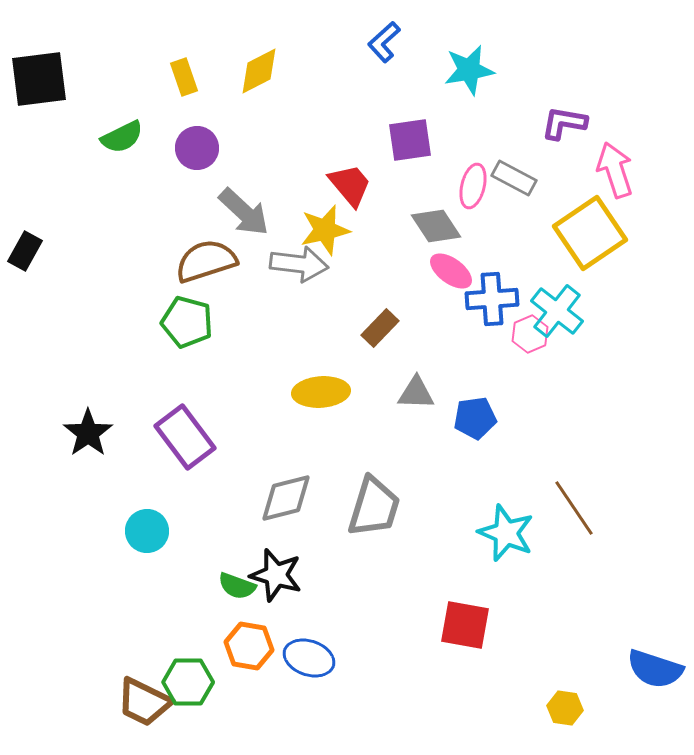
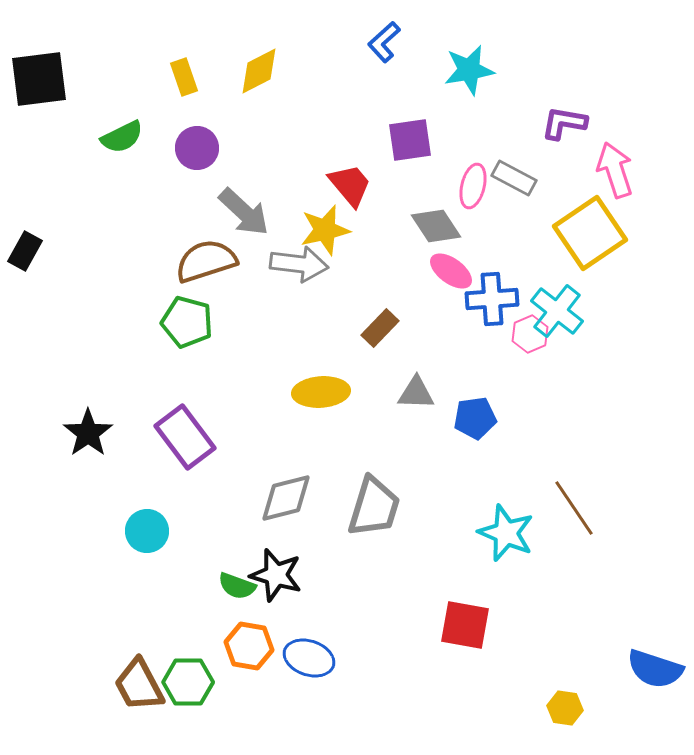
brown trapezoid at (144, 702): moved 5 px left, 17 px up; rotated 36 degrees clockwise
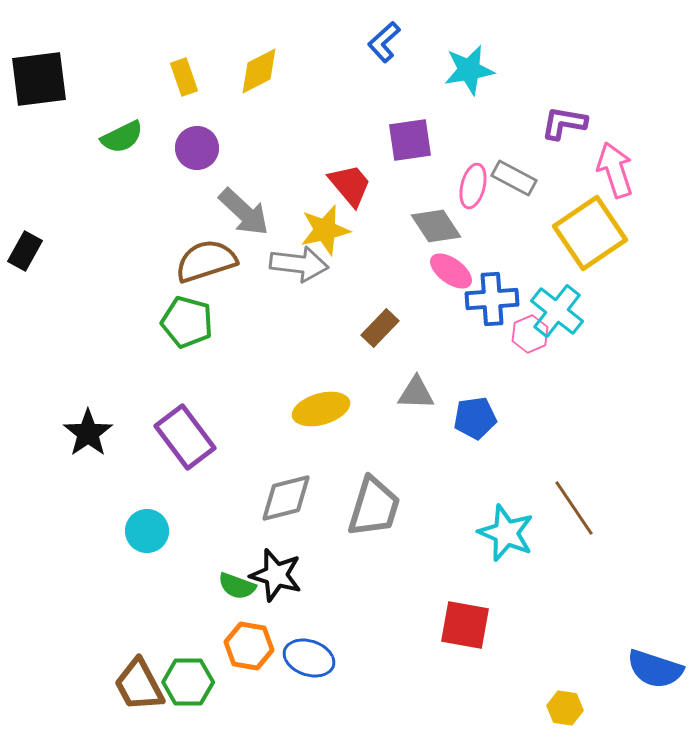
yellow ellipse at (321, 392): moved 17 px down; rotated 12 degrees counterclockwise
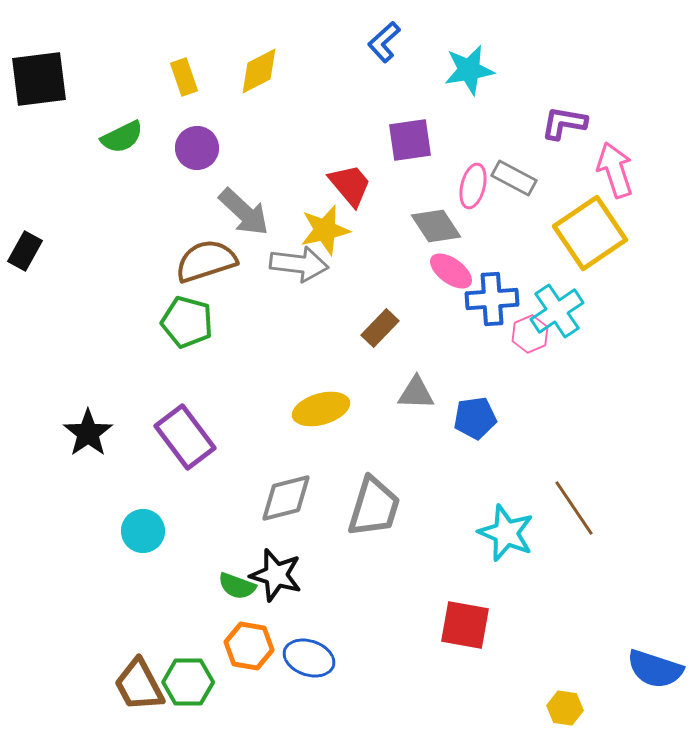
cyan cross at (557, 311): rotated 18 degrees clockwise
cyan circle at (147, 531): moved 4 px left
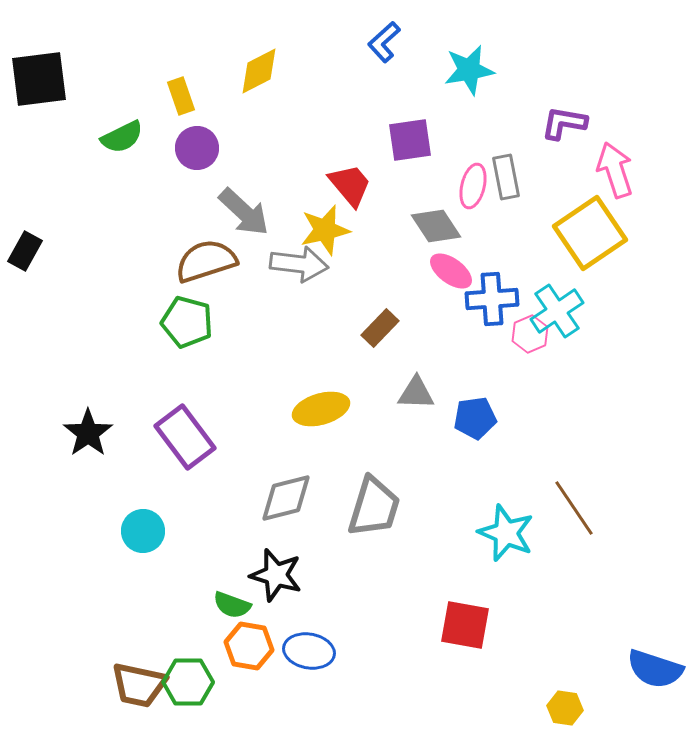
yellow rectangle at (184, 77): moved 3 px left, 19 px down
gray rectangle at (514, 178): moved 8 px left, 1 px up; rotated 51 degrees clockwise
green semicircle at (237, 586): moved 5 px left, 19 px down
blue ellipse at (309, 658): moved 7 px up; rotated 9 degrees counterclockwise
brown trapezoid at (139, 685): rotated 50 degrees counterclockwise
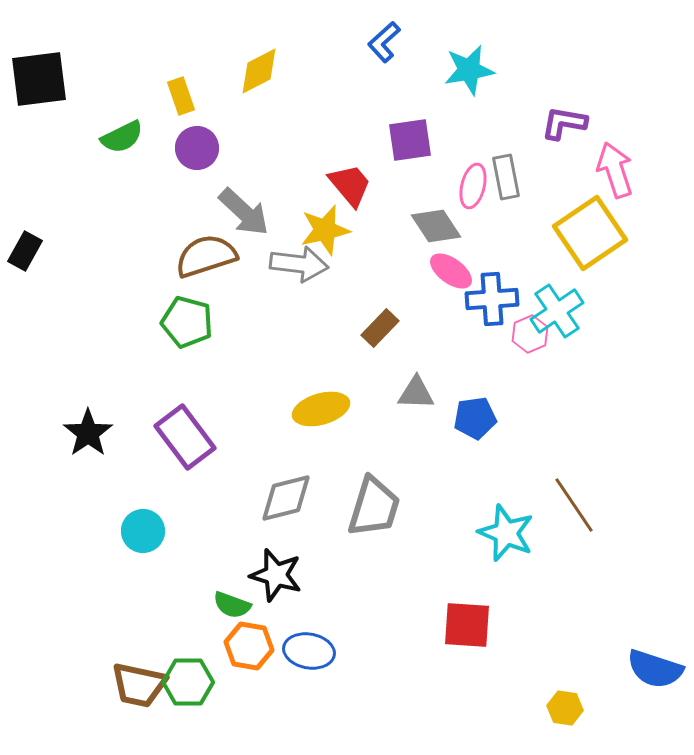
brown semicircle at (206, 261): moved 5 px up
brown line at (574, 508): moved 3 px up
red square at (465, 625): moved 2 px right; rotated 6 degrees counterclockwise
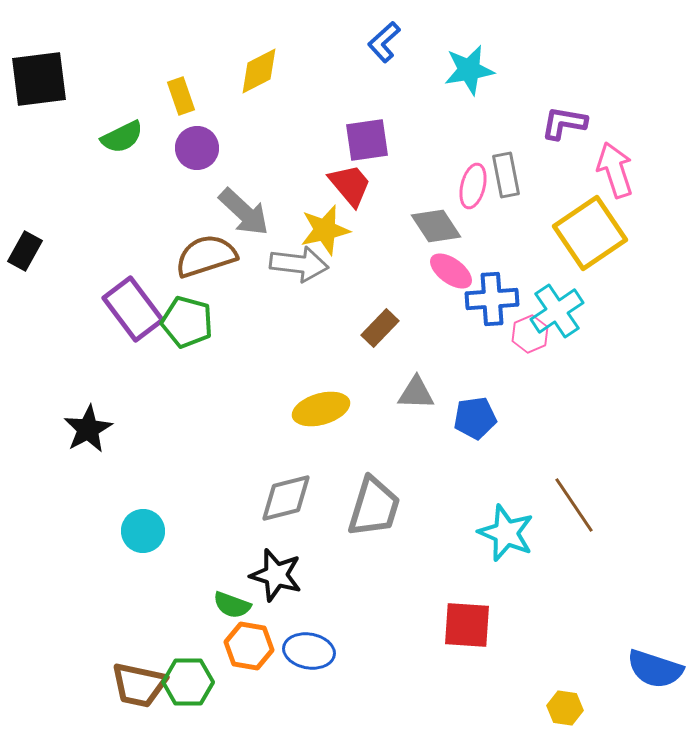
purple square at (410, 140): moved 43 px left
gray rectangle at (506, 177): moved 2 px up
black star at (88, 433): moved 4 px up; rotated 6 degrees clockwise
purple rectangle at (185, 437): moved 52 px left, 128 px up
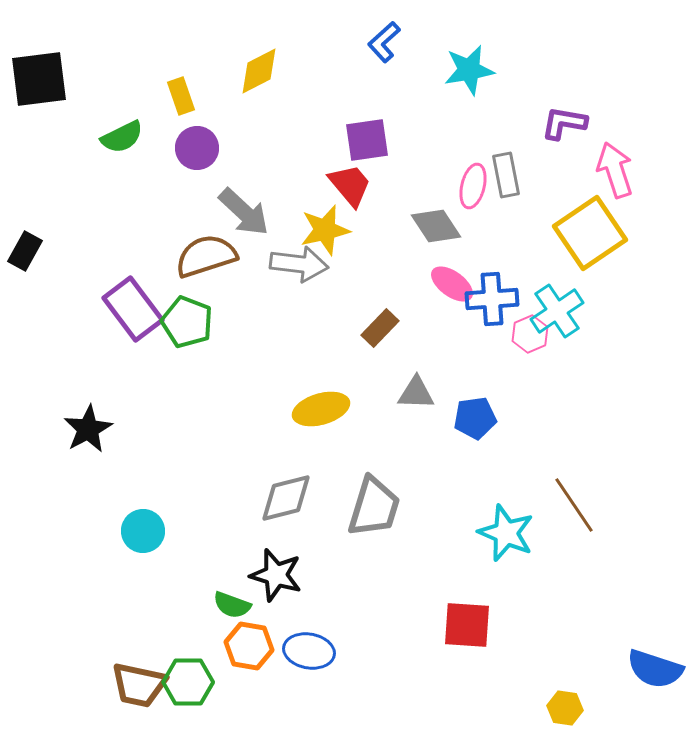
pink ellipse at (451, 271): moved 1 px right, 13 px down
green pentagon at (187, 322): rotated 6 degrees clockwise
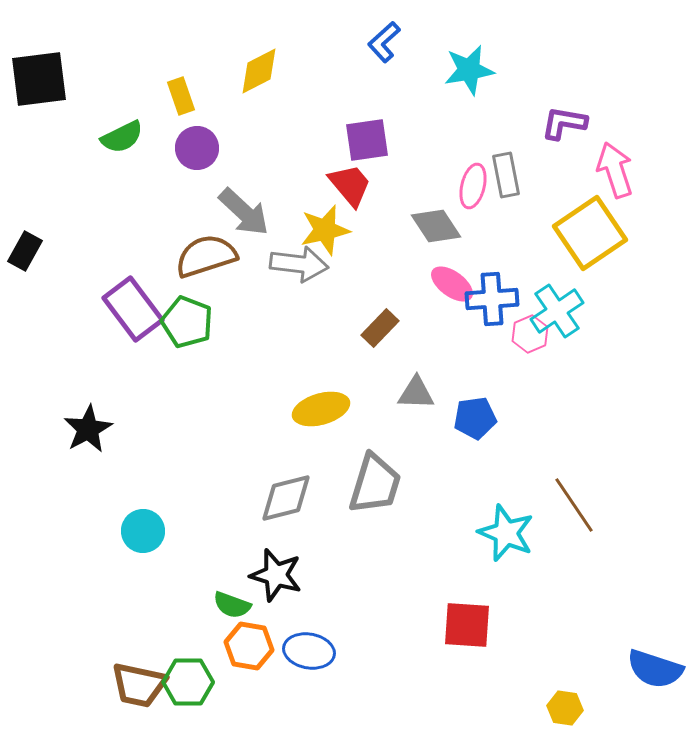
gray trapezoid at (374, 507): moved 1 px right, 23 px up
